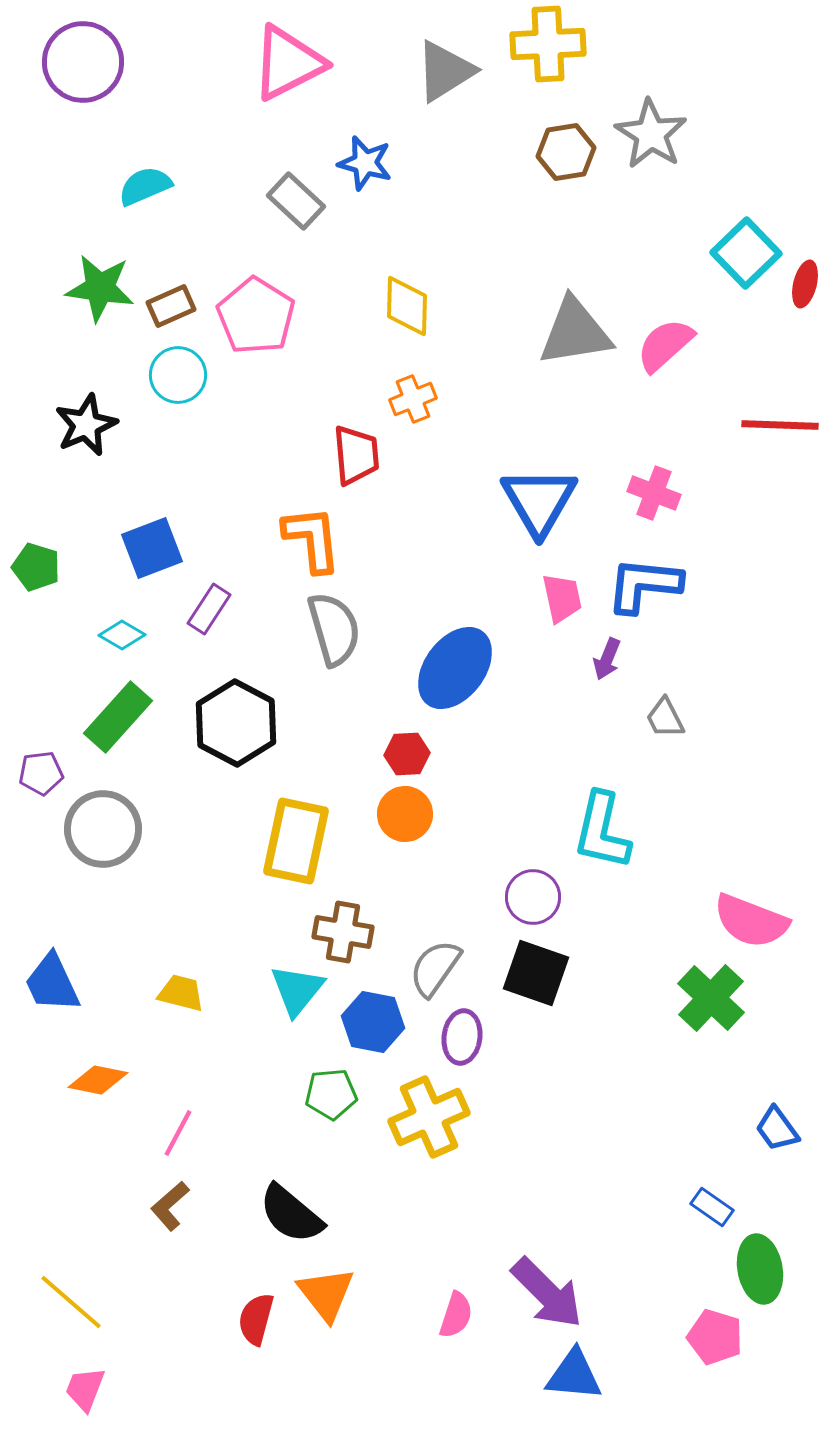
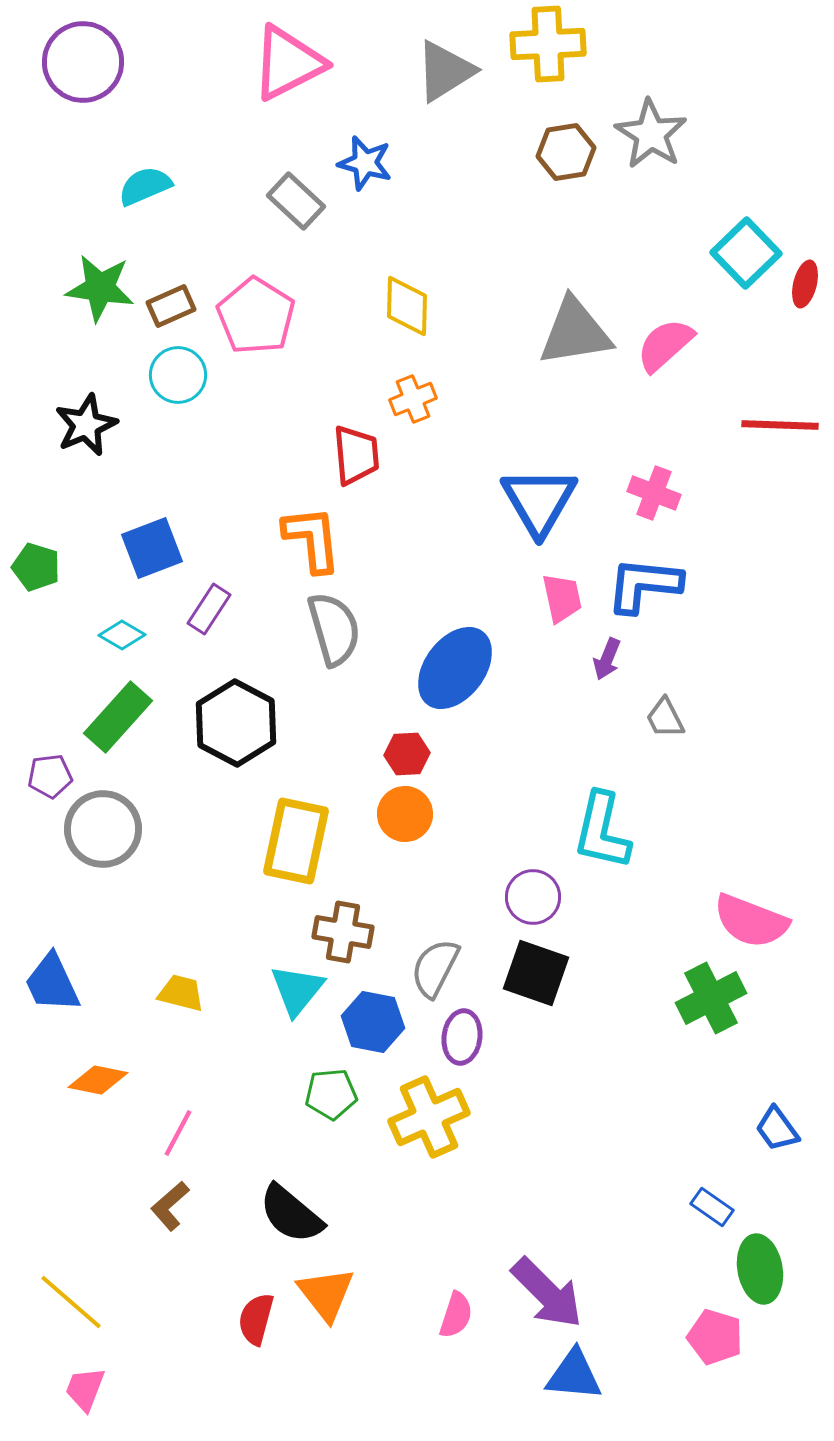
purple pentagon at (41, 773): moved 9 px right, 3 px down
gray semicircle at (435, 968): rotated 8 degrees counterclockwise
green cross at (711, 998): rotated 20 degrees clockwise
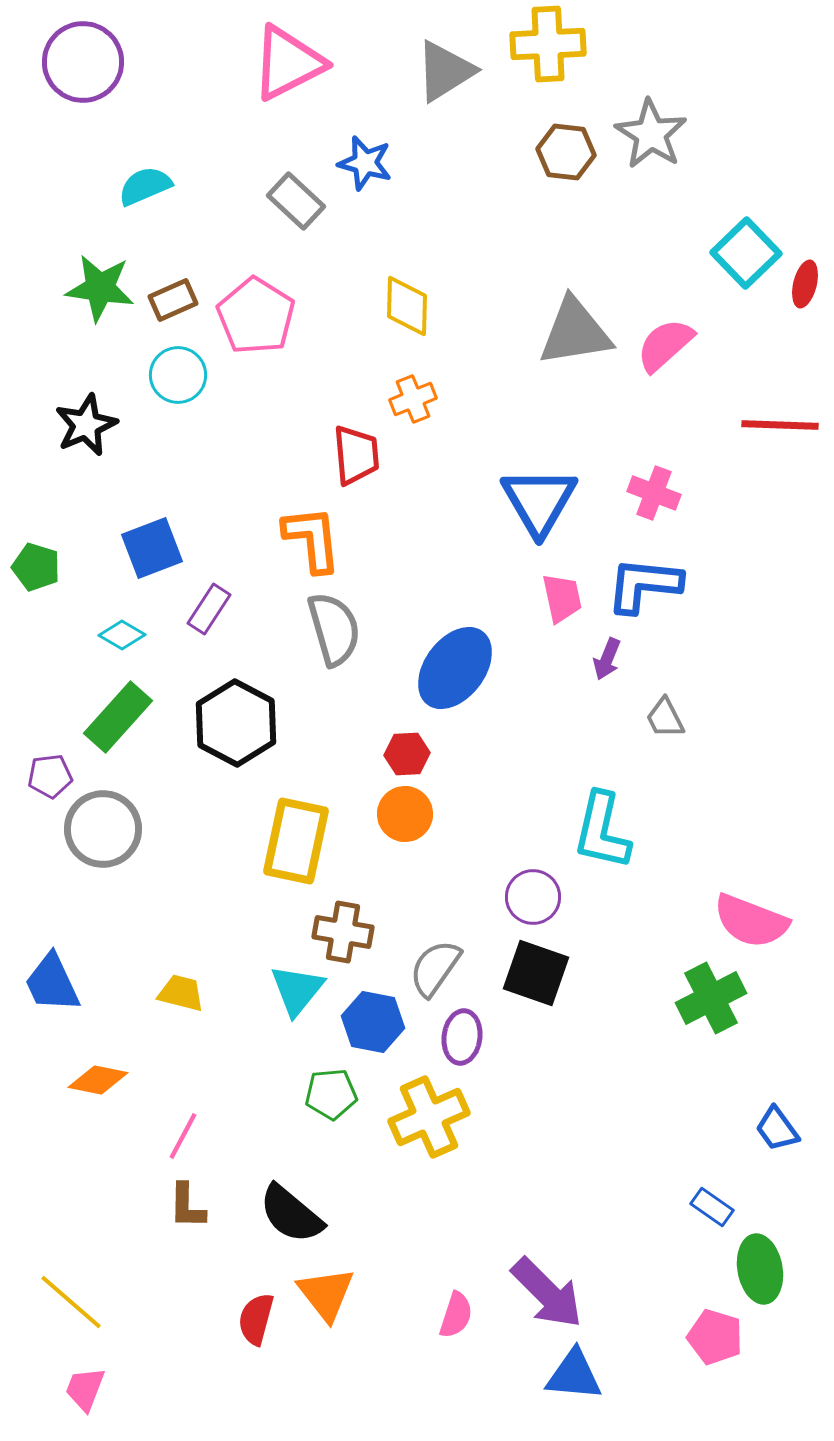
brown hexagon at (566, 152): rotated 16 degrees clockwise
brown rectangle at (171, 306): moved 2 px right, 6 px up
gray semicircle at (435, 968): rotated 8 degrees clockwise
pink line at (178, 1133): moved 5 px right, 3 px down
brown L-shape at (170, 1206): moved 17 px right; rotated 48 degrees counterclockwise
